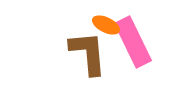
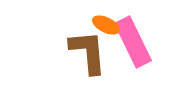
brown L-shape: moved 1 px up
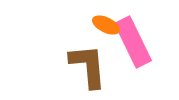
brown L-shape: moved 14 px down
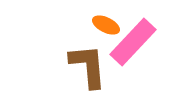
pink rectangle: rotated 69 degrees clockwise
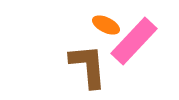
pink rectangle: moved 1 px right, 1 px up
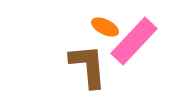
orange ellipse: moved 1 px left, 2 px down
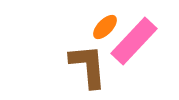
orange ellipse: rotated 72 degrees counterclockwise
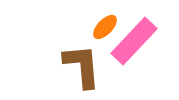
brown L-shape: moved 6 px left
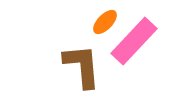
orange ellipse: moved 5 px up
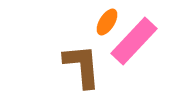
orange ellipse: moved 2 px right; rotated 12 degrees counterclockwise
